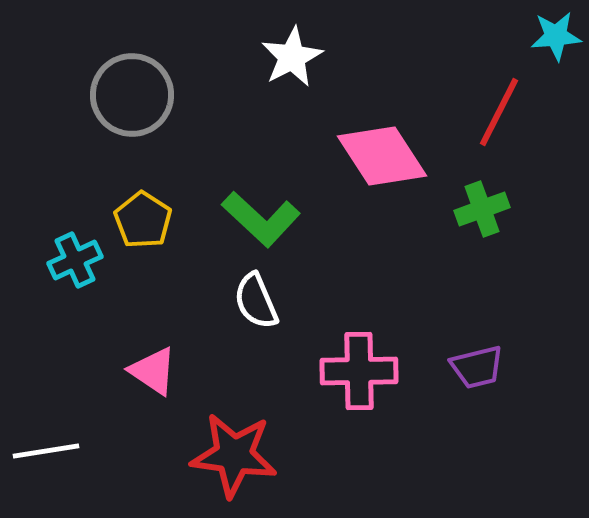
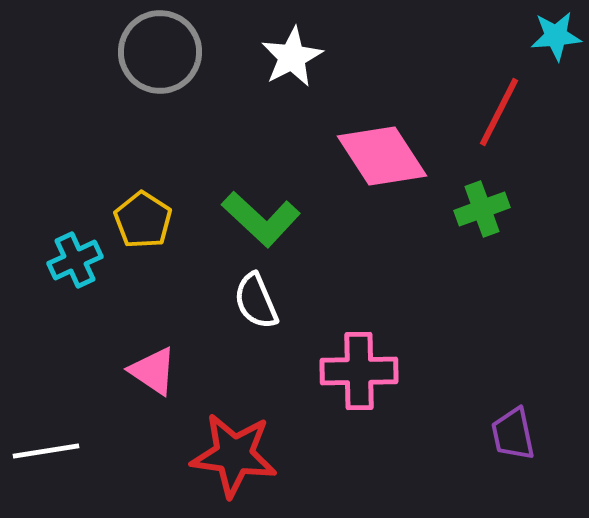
gray circle: moved 28 px right, 43 px up
purple trapezoid: moved 36 px right, 67 px down; rotated 92 degrees clockwise
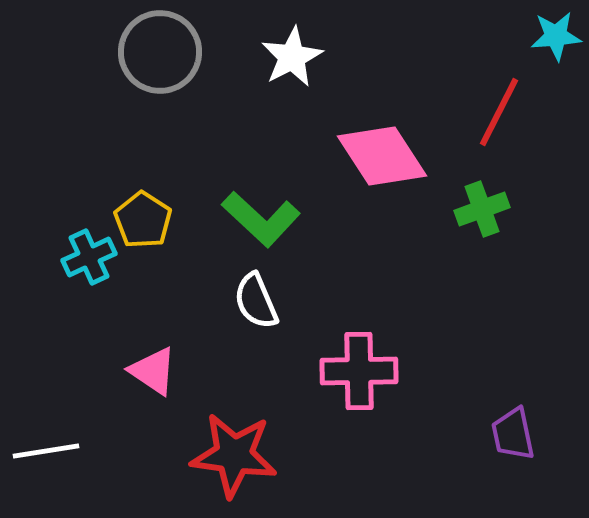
cyan cross: moved 14 px right, 3 px up
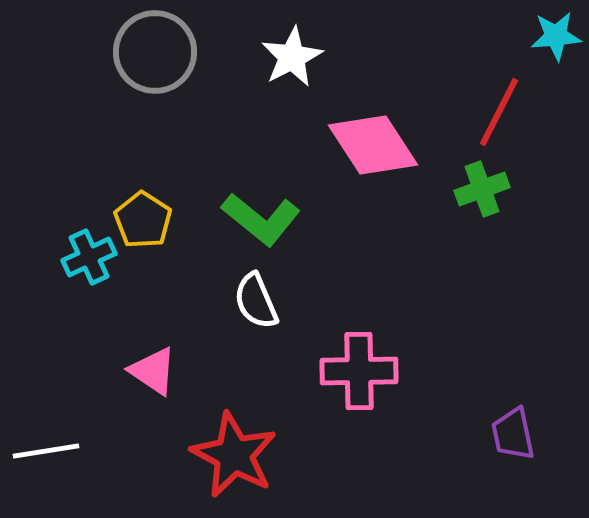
gray circle: moved 5 px left
pink diamond: moved 9 px left, 11 px up
green cross: moved 20 px up
green L-shape: rotated 4 degrees counterclockwise
red star: rotated 20 degrees clockwise
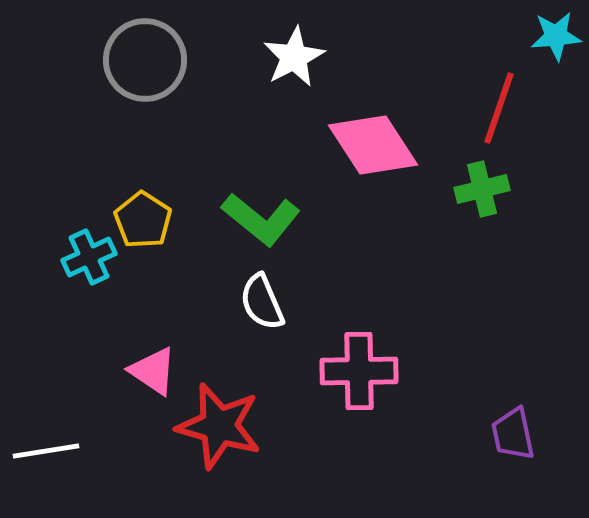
gray circle: moved 10 px left, 8 px down
white star: moved 2 px right
red line: moved 4 px up; rotated 8 degrees counterclockwise
green cross: rotated 6 degrees clockwise
white semicircle: moved 6 px right, 1 px down
red star: moved 15 px left, 29 px up; rotated 12 degrees counterclockwise
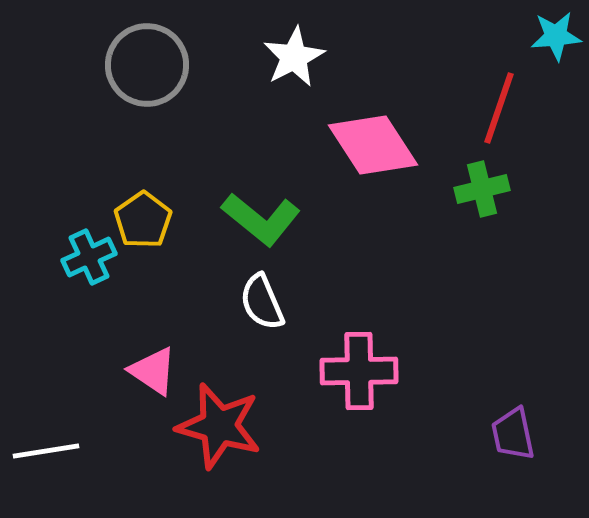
gray circle: moved 2 px right, 5 px down
yellow pentagon: rotated 4 degrees clockwise
